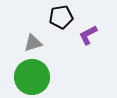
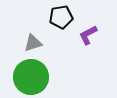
green circle: moved 1 px left
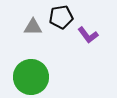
purple L-shape: rotated 100 degrees counterclockwise
gray triangle: moved 16 px up; rotated 18 degrees clockwise
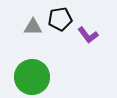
black pentagon: moved 1 px left, 2 px down
green circle: moved 1 px right
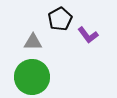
black pentagon: rotated 20 degrees counterclockwise
gray triangle: moved 15 px down
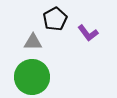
black pentagon: moved 5 px left
purple L-shape: moved 2 px up
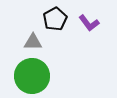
purple L-shape: moved 1 px right, 10 px up
green circle: moved 1 px up
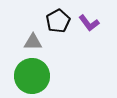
black pentagon: moved 3 px right, 2 px down
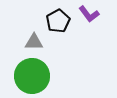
purple L-shape: moved 9 px up
gray triangle: moved 1 px right
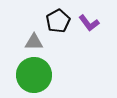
purple L-shape: moved 9 px down
green circle: moved 2 px right, 1 px up
